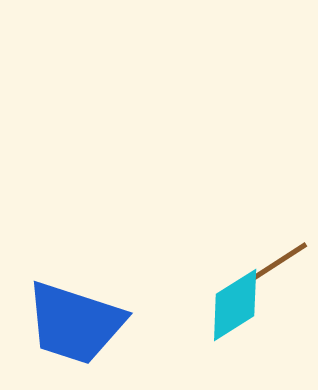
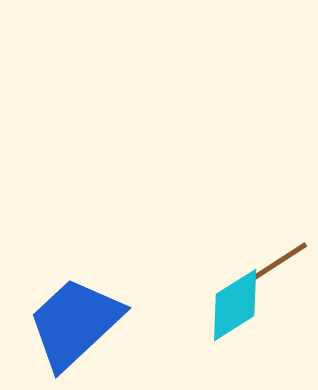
blue trapezoid: rotated 119 degrees clockwise
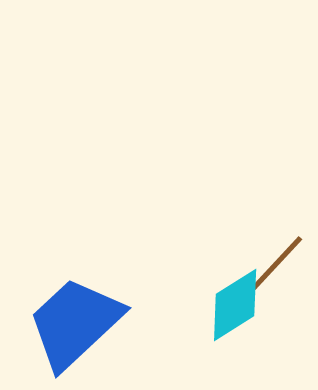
brown line: rotated 14 degrees counterclockwise
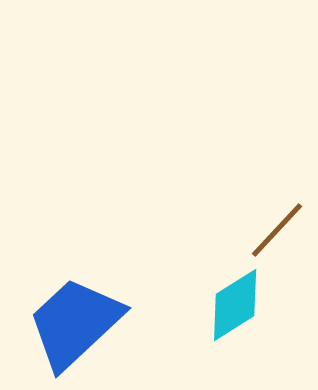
brown line: moved 33 px up
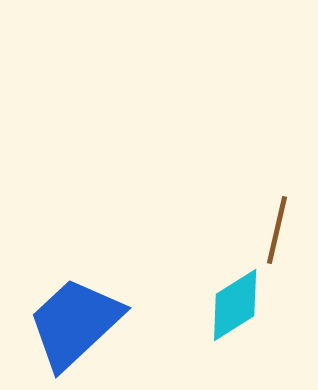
brown line: rotated 30 degrees counterclockwise
